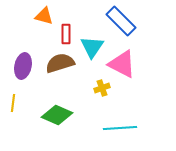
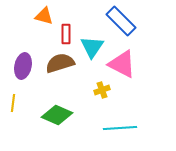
yellow cross: moved 2 px down
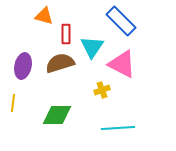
green diamond: rotated 24 degrees counterclockwise
cyan line: moved 2 px left
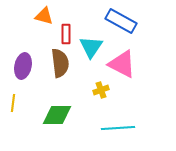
blue rectangle: rotated 16 degrees counterclockwise
cyan triangle: moved 1 px left
brown semicircle: rotated 100 degrees clockwise
yellow cross: moved 1 px left
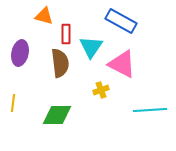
purple ellipse: moved 3 px left, 13 px up
cyan line: moved 32 px right, 18 px up
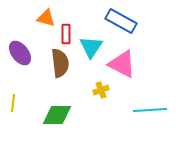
orange triangle: moved 2 px right, 2 px down
purple ellipse: rotated 50 degrees counterclockwise
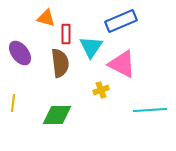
blue rectangle: rotated 52 degrees counterclockwise
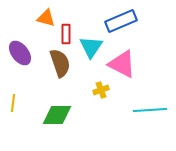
brown semicircle: rotated 12 degrees counterclockwise
